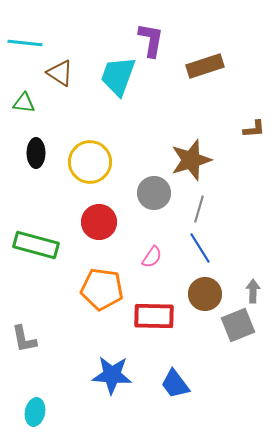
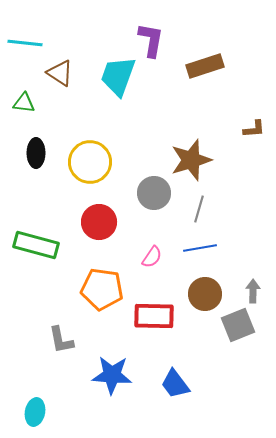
blue line: rotated 68 degrees counterclockwise
gray L-shape: moved 37 px right, 1 px down
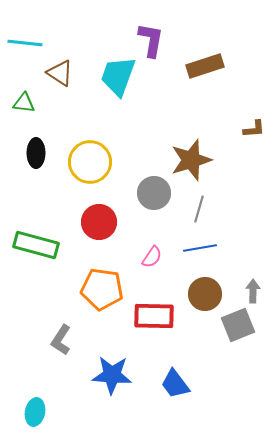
gray L-shape: rotated 44 degrees clockwise
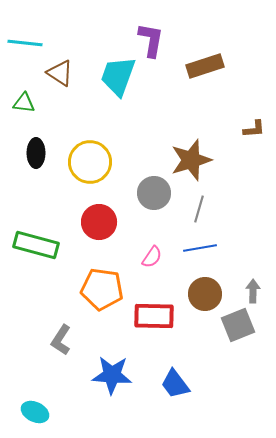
cyan ellipse: rotated 76 degrees counterclockwise
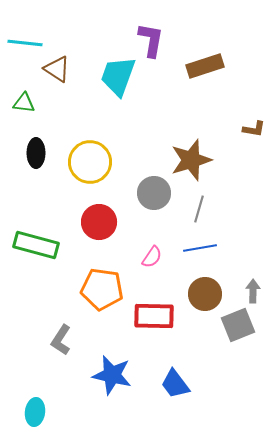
brown triangle: moved 3 px left, 4 px up
brown L-shape: rotated 15 degrees clockwise
blue star: rotated 9 degrees clockwise
cyan ellipse: rotated 72 degrees clockwise
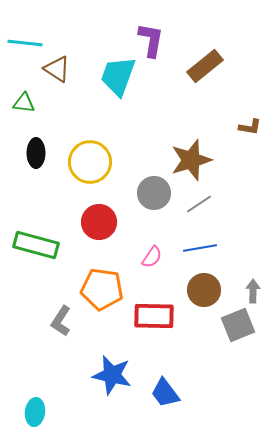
brown rectangle: rotated 21 degrees counterclockwise
brown L-shape: moved 4 px left, 2 px up
gray line: moved 5 px up; rotated 40 degrees clockwise
brown circle: moved 1 px left, 4 px up
gray L-shape: moved 19 px up
blue trapezoid: moved 10 px left, 9 px down
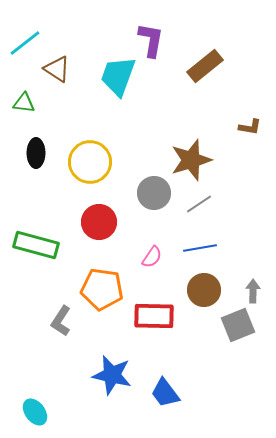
cyan line: rotated 44 degrees counterclockwise
cyan ellipse: rotated 44 degrees counterclockwise
